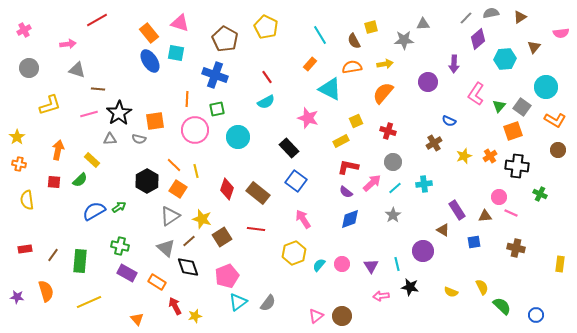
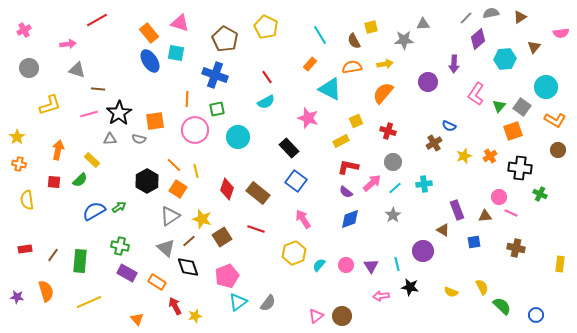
blue semicircle at (449, 121): moved 5 px down
black cross at (517, 166): moved 3 px right, 2 px down
purple rectangle at (457, 210): rotated 12 degrees clockwise
red line at (256, 229): rotated 12 degrees clockwise
pink circle at (342, 264): moved 4 px right, 1 px down
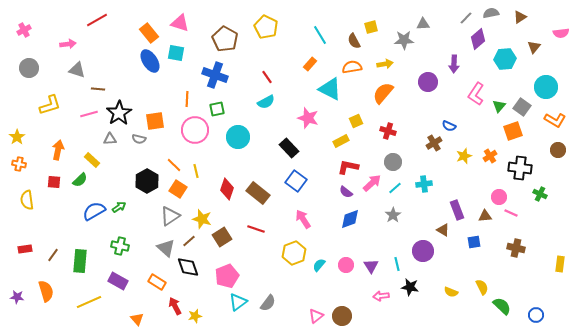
purple rectangle at (127, 273): moved 9 px left, 8 px down
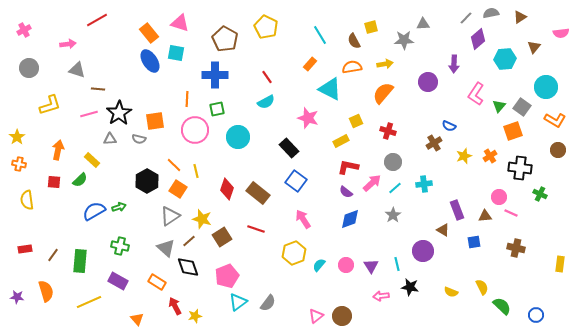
blue cross at (215, 75): rotated 20 degrees counterclockwise
green arrow at (119, 207): rotated 16 degrees clockwise
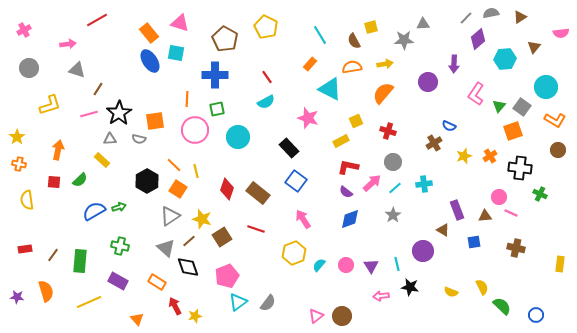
brown line at (98, 89): rotated 64 degrees counterclockwise
yellow rectangle at (92, 160): moved 10 px right
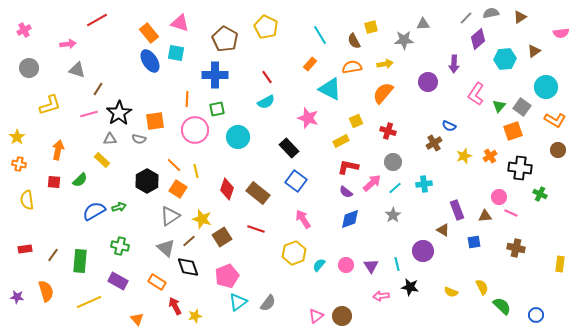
brown triangle at (534, 47): moved 4 px down; rotated 16 degrees clockwise
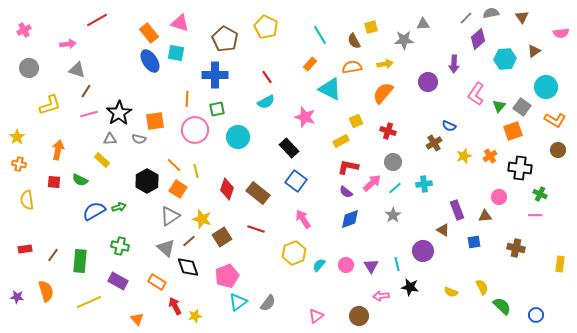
brown triangle at (520, 17): moved 2 px right; rotated 32 degrees counterclockwise
brown line at (98, 89): moved 12 px left, 2 px down
pink star at (308, 118): moved 3 px left, 1 px up
green semicircle at (80, 180): rotated 70 degrees clockwise
pink line at (511, 213): moved 24 px right, 2 px down; rotated 24 degrees counterclockwise
brown circle at (342, 316): moved 17 px right
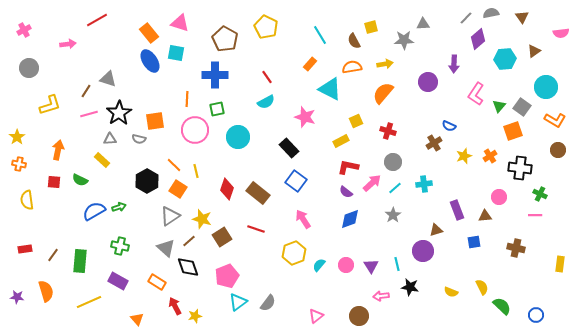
gray triangle at (77, 70): moved 31 px right, 9 px down
brown triangle at (443, 230): moved 7 px left; rotated 48 degrees counterclockwise
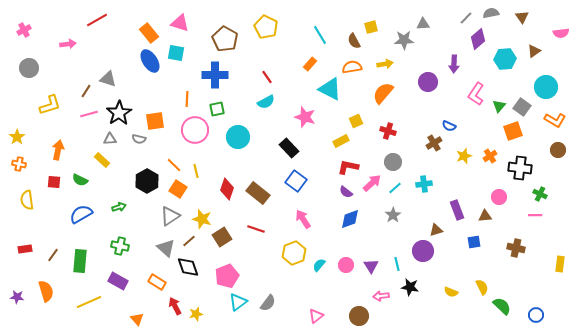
blue semicircle at (94, 211): moved 13 px left, 3 px down
yellow star at (195, 316): moved 1 px right, 2 px up
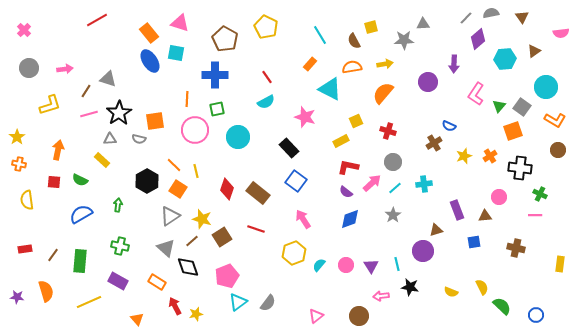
pink cross at (24, 30): rotated 16 degrees counterclockwise
pink arrow at (68, 44): moved 3 px left, 25 px down
green arrow at (119, 207): moved 1 px left, 2 px up; rotated 64 degrees counterclockwise
brown line at (189, 241): moved 3 px right
